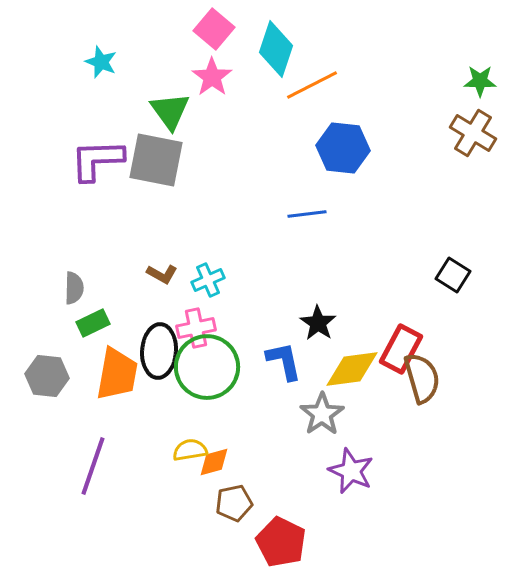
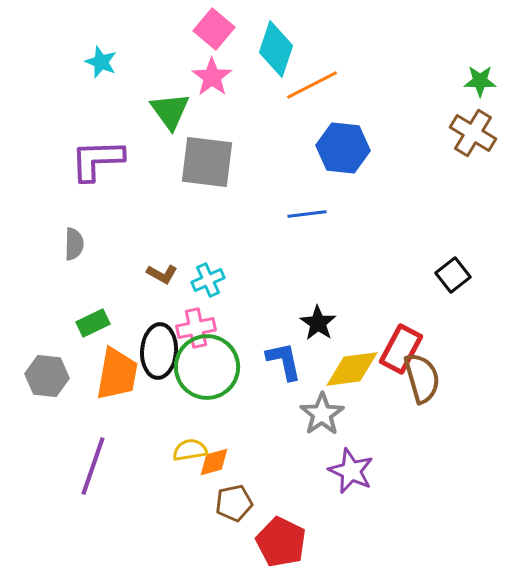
gray square: moved 51 px right, 2 px down; rotated 4 degrees counterclockwise
black square: rotated 20 degrees clockwise
gray semicircle: moved 44 px up
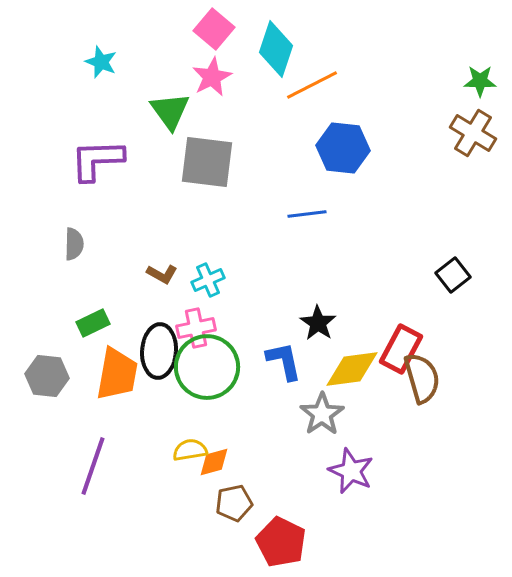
pink star: rotated 9 degrees clockwise
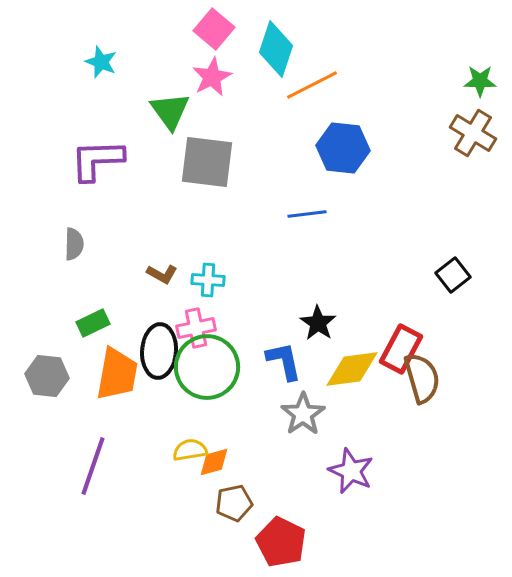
cyan cross: rotated 28 degrees clockwise
gray star: moved 19 px left
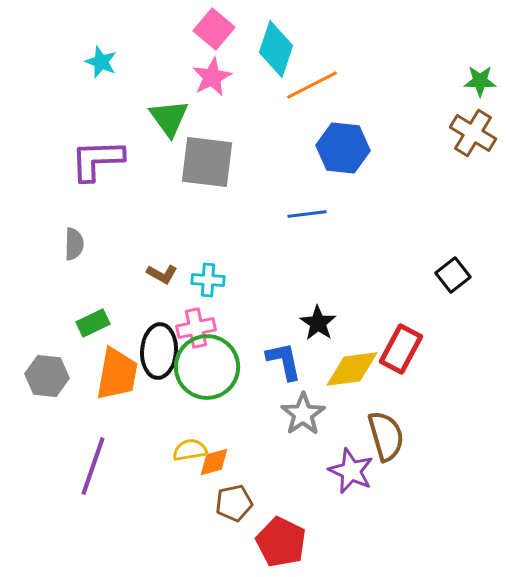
green triangle: moved 1 px left, 7 px down
brown semicircle: moved 36 px left, 58 px down
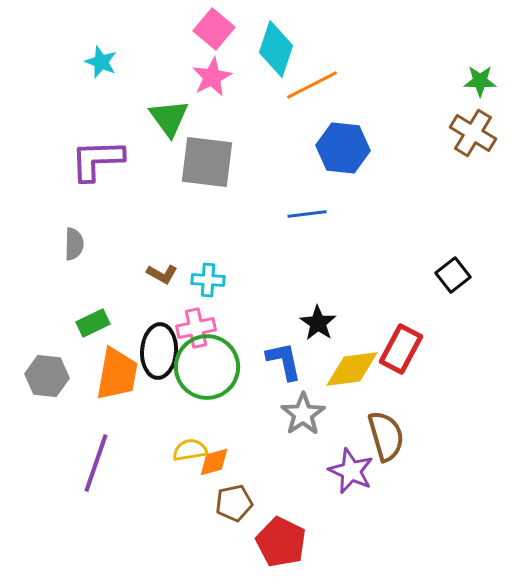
purple line: moved 3 px right, 3 px up
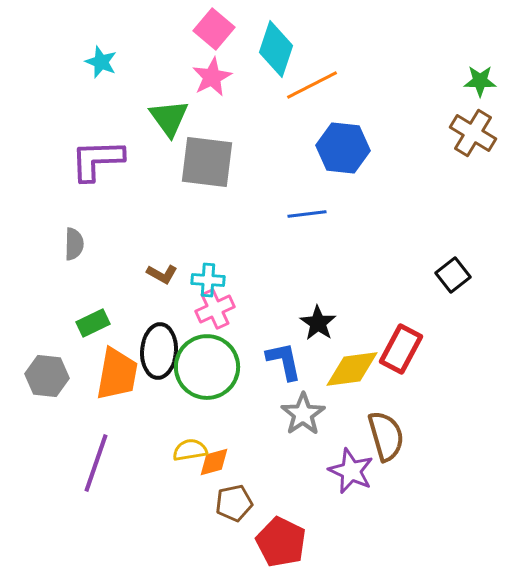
pink cross: moved 19 px right, 19 px up; rotated 12 degrees counterclockwise
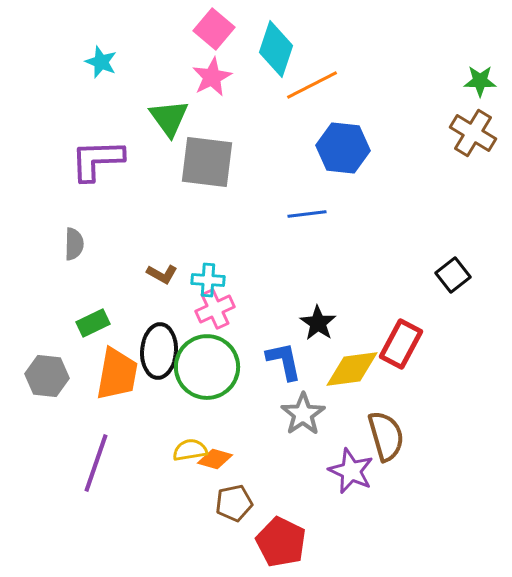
red rectangle: moved 5 px up
orange diamond: moved 1 px right, 3 px up; rotated 32 degrees clockwise
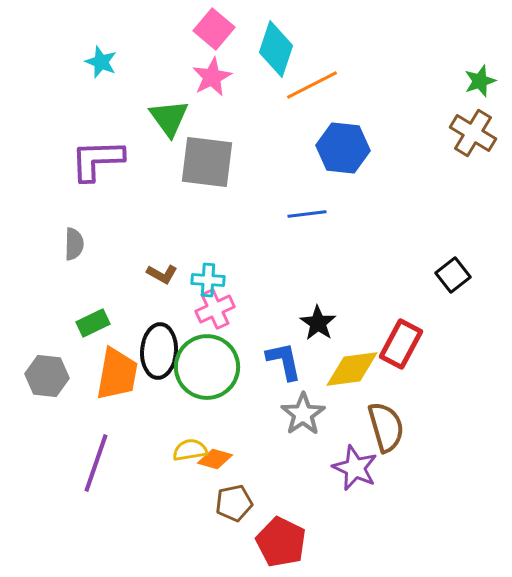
green star: rotated 20 degrees counterclockwise
brown semicircle: moved 9 px up
purple star: moved 4 px right, 3 px up
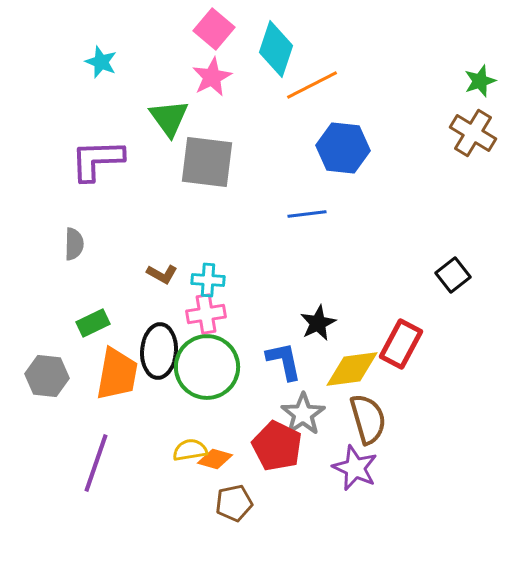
pink cross: moved 9 px left, 5 px down; rotated 15 degrees clockwise
black star: rotated 12 degrees clockwise
brown semicircle: moved 18 px left, 8 px up
red pentagon: moved 4 px left, 96 px up
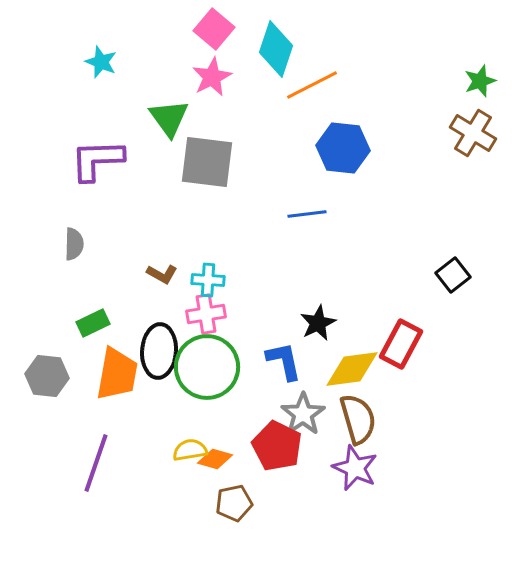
brown semicircle: moved 10 px left
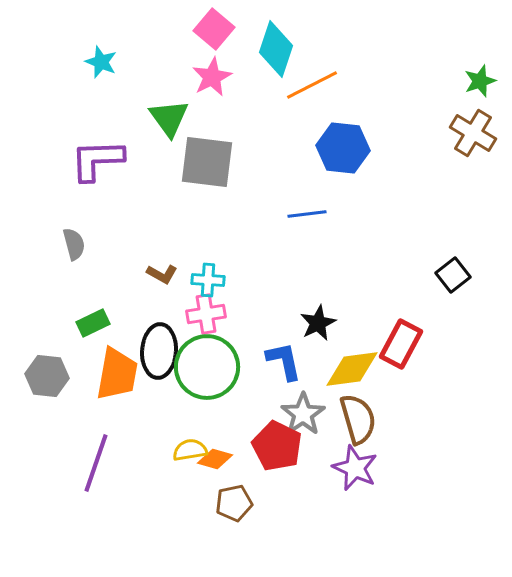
gray semicircle: rotated 16 degrees counterclockwise
